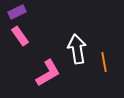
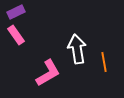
purple rectangle: moved 1 px left
pink rectangle: moved 4 px left, 1 px up
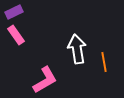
purple rectangle: moved 2 px left
pink L-shape: moved 3 px left, 7 px down
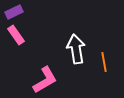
white arrow: moved 1 px left
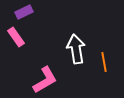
purple rectangle: moved 10 px right
pink rectangle: moved 2 px down
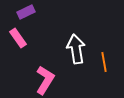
purple rectangle: moved 2 px right
pink rectangle: moved 2 px right, 1 px down
pink L-shape: rotated 28 degrees counterclockwise
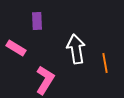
purple rectangle: moved 11 px right, 9 px down; rotated 66 degrees counterclockwise
pink rectangle: moved 2 px left, 10 px down; rotated 24 degrees counterclockwise
orange line: moved 1 px right, 1 px down
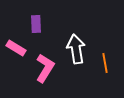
purple rectangle: moved 1 px left, 3 px down
pink L-shape: moved 12 px up
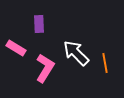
purple rectangle: moved 3 px right
white arrow: moved 4 px down; rotated 36 degrees counterclockwise
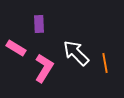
pink L-shape: moved 1 px left
